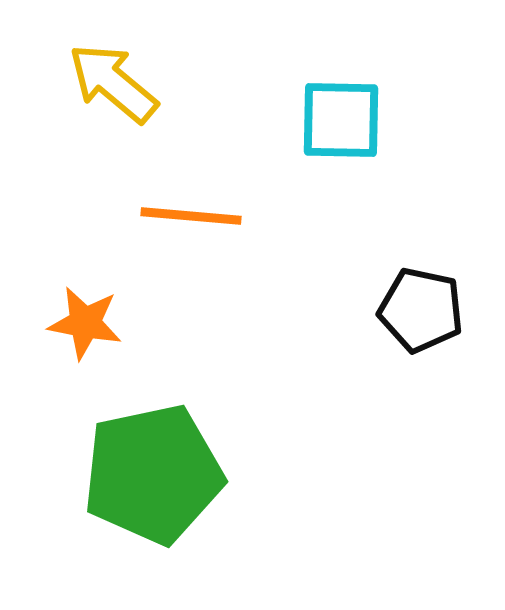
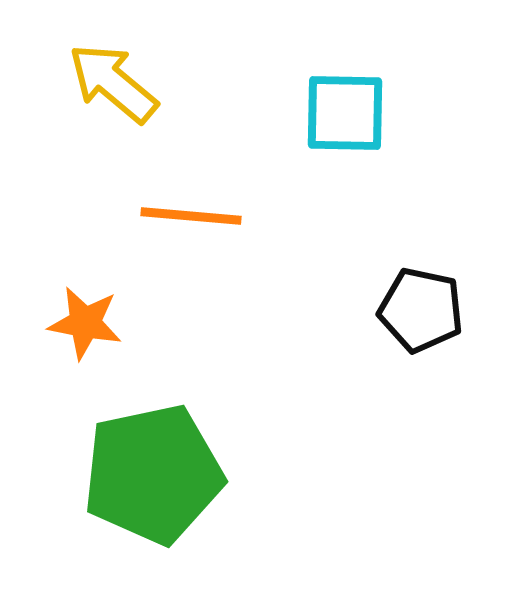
cyan square: moved 4 px right, 7 px up
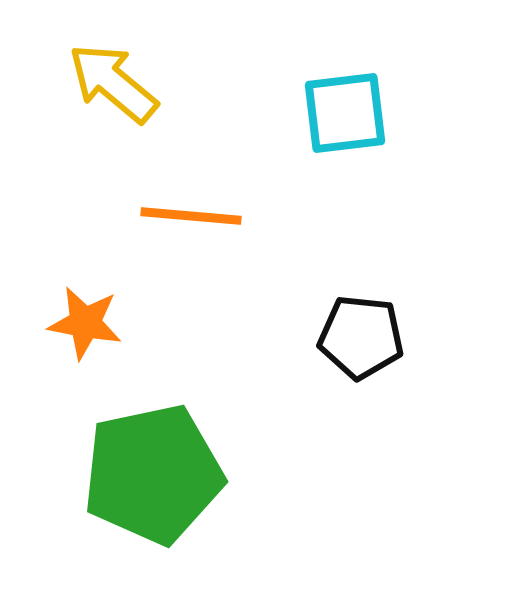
cyan square: rotated 8 degrees counterclockwise
black pentagon: moved 60 px left, 27 px down; rotated 6 degrees counterclockwise
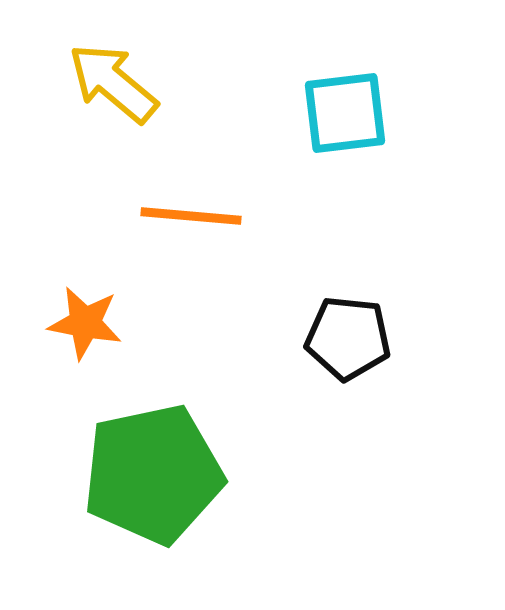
black pentagon: moved 13 px left, 1 px down
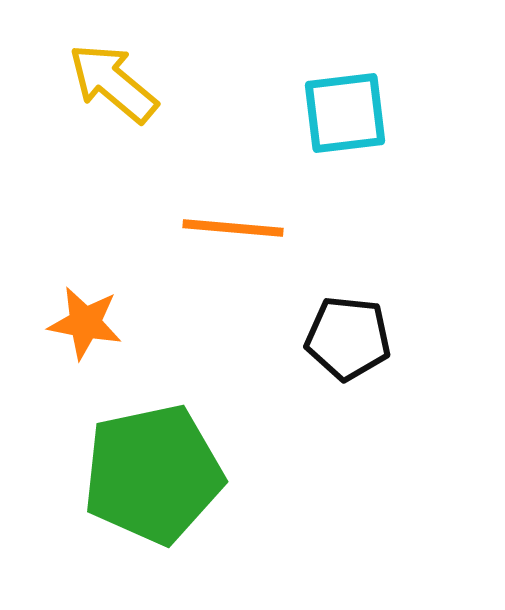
orange line: moved 42 px right, 12 px down
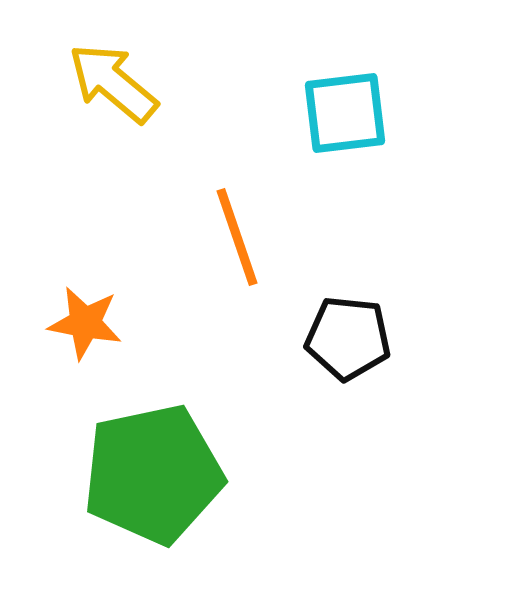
orange line: moved 4 px right, 9 px down; rotated 66 degrees clockwise
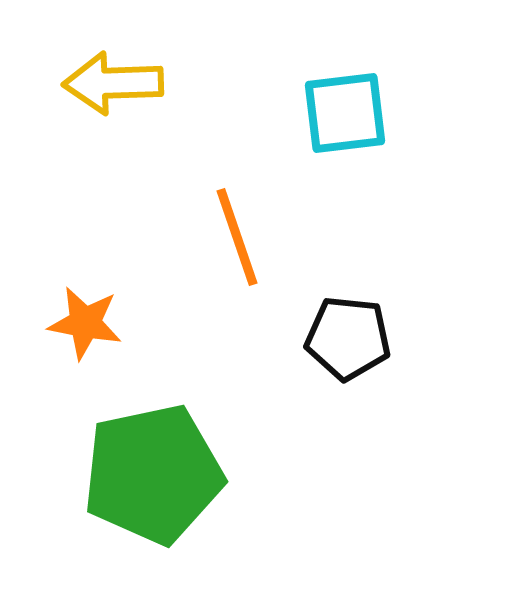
yellow arrow: rotated 42 degrees counterclockwise
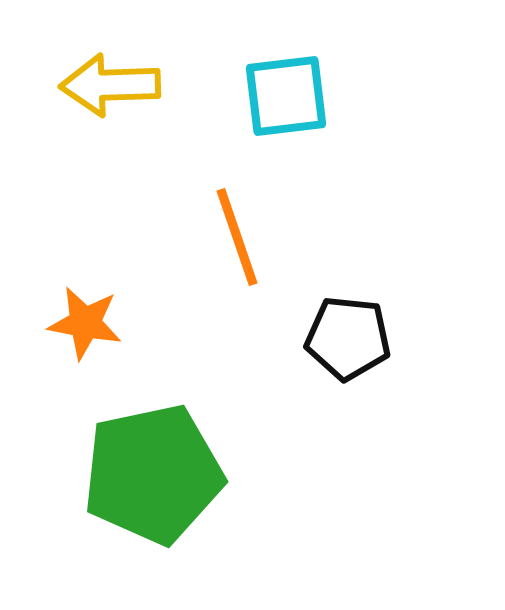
yellow arrow: moved 3 px left, 2 px down
cyan square: moved 59 px left, 17 px up
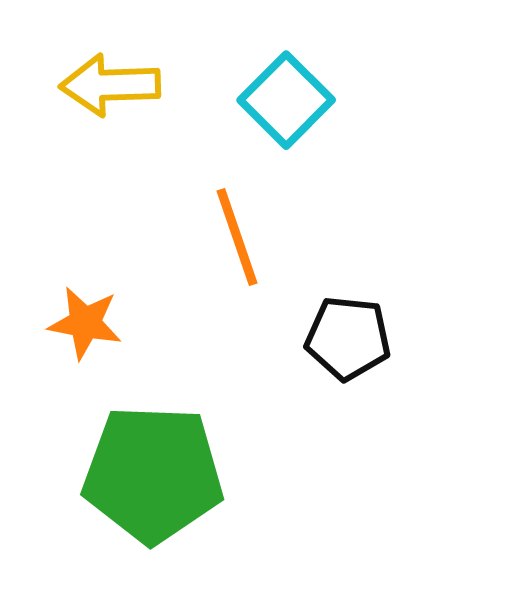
cyan square: moved 4 px down; rotated 38 degrees counterclockwise
green pentagon: rotated 14 degrees clockwise
